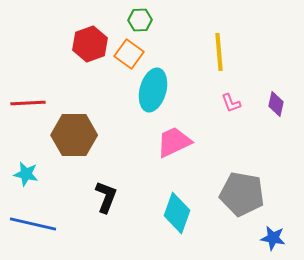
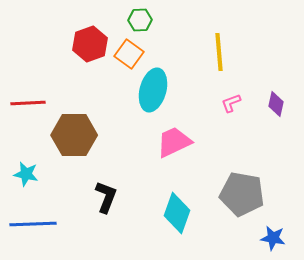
pink L-shape: rotated 90 degrees clockwise
blue line: rotated 15 degrees counterclockwise
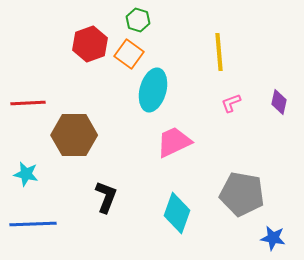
green hexagon: moved 2 px left; rotated 20 degrees clockwise
purple diamond: moved 3 px right, 2 px up
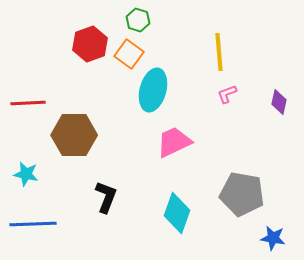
pink L-shape: moved 4 px left, 9 px up
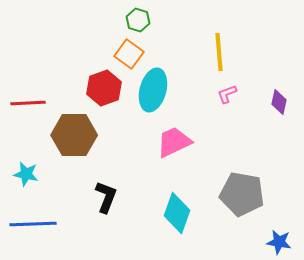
red hexagon: moved 14 px right, 44 px down
blue star: moved 6 px right, 4 px down
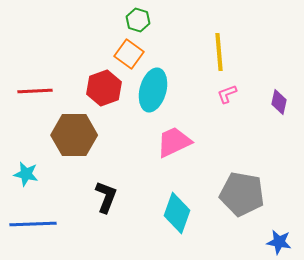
red line: moved 7 px right, 12 px up
